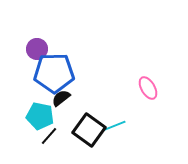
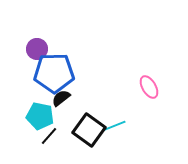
pink ellipse: moved 1 px right, 1 px up
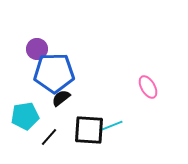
pink ellipse: moved 1 px left
cyan pentagon: moved 15 px left; rotated 20 degrees counterclockwise
cyan line: moved 3 px left
black square: rotated 32 degrees counterclockwise
black line: moved 1 px down
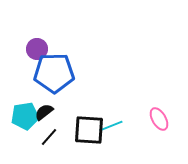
pink ellipse: moved 11 px right, 32 px down
black semicircle: moved 17 px left, 14 px down
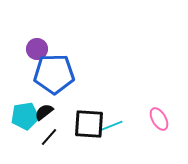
blue pentagon: moved 1 px down
black square: moved 6 px up
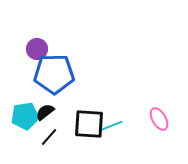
black semicircle: moved 1 px right
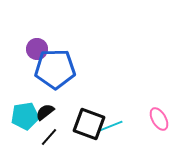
blue pentagon: moved 1 px right, 5 px up
black square: rotated 16 degrees clockwise
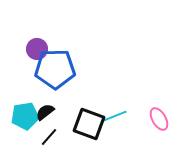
cyan line: moved 4 px right, 10 px up
